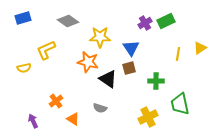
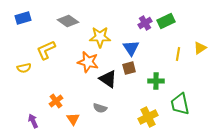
orange triangle: rotated 24 degrees clockwise
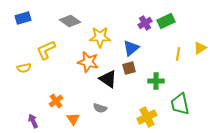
gray diamond: moved 2 px right
blue triangle: rotated 24 degrees clockwise
yellow cross: moved 1 px left
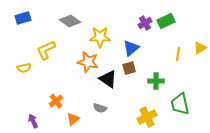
orange triangle: rotated 24 degrees clockwise
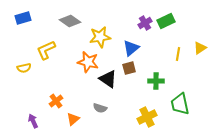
yellow star: rotated 10 degrees counterclockwise
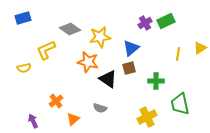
gray diamond: moved 8 px down
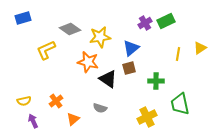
yellow semicircle: moved 33 px down
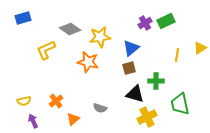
yellow line: moved 1 px left, 1 px down
black triangle: moved 27 px right, 15 px down; rotated 18 degrees counterclockwise
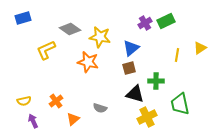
yellow star: rotated 20 degrees clockwise
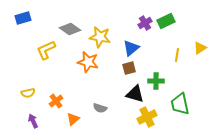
yellow semicircle: moved 4 px right, 8 px up
